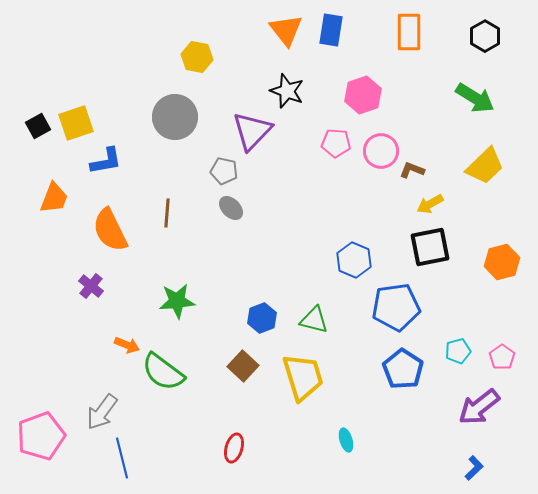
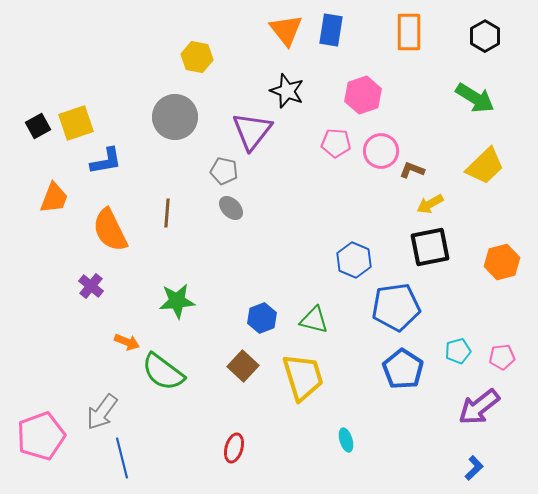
purple triangle at (252, 131): rotated 6 degrees counterclockwise
orange arrow at (127, 345): moved 3 px up
pink pentagon at (502, 357): rotated 30 degrees clockwise
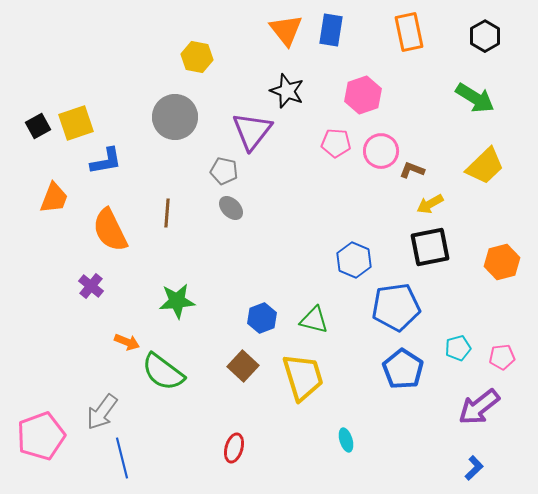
orange rectangle at (409, 32): rotated 12 degrees counterclockwise
cyan pentagon at (458, 351): moved 3 px up
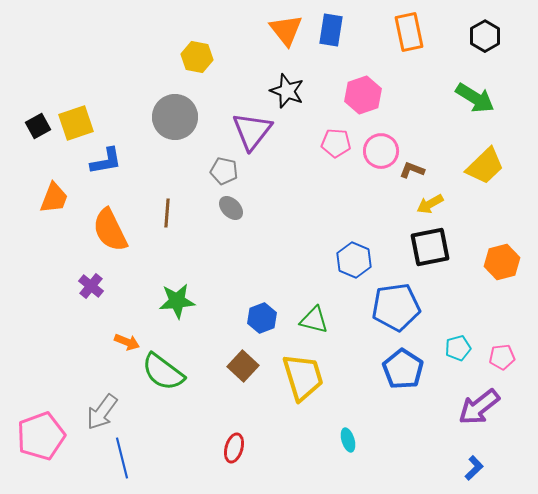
cyan ellipse at (346, 440): moved 2 px right
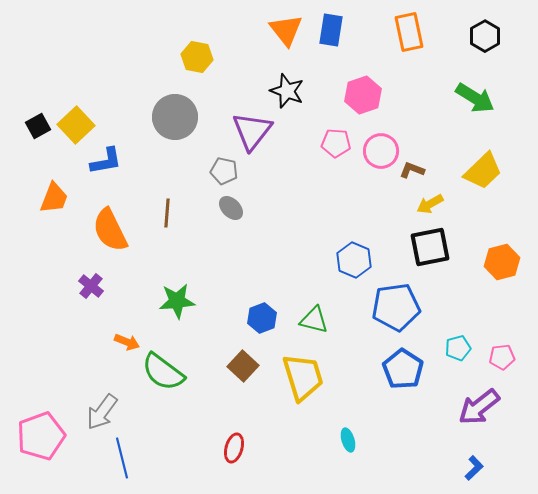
yellow square at (76, 123): moved 2 px down; rotated 24 degrees counterclockwise
yellow trapezoid at (485, 166): moved 2 px left, 5 px down
